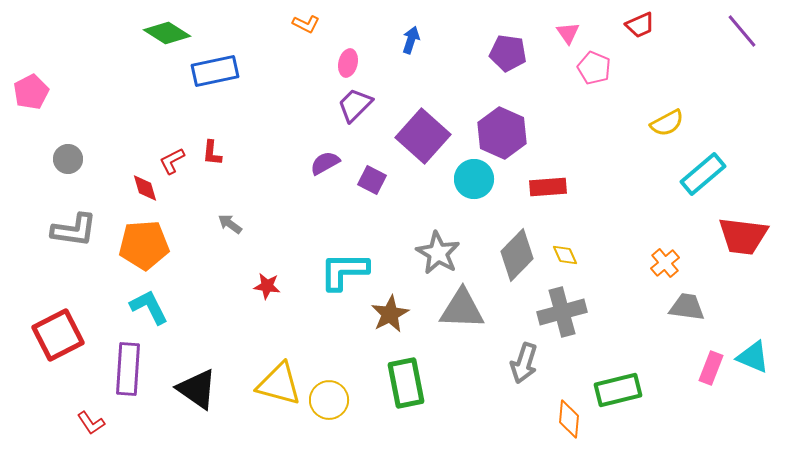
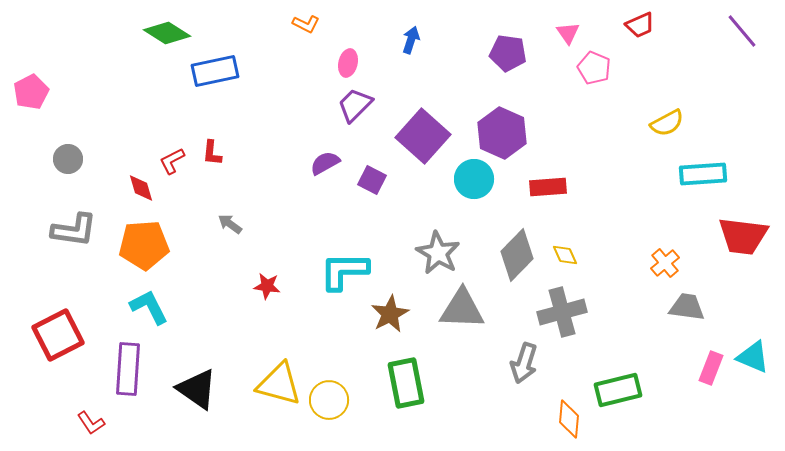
cyan rectangle at (703, 174): rotated 36 degrees clockwise
red diamond at (145, 188): moved 4 px left
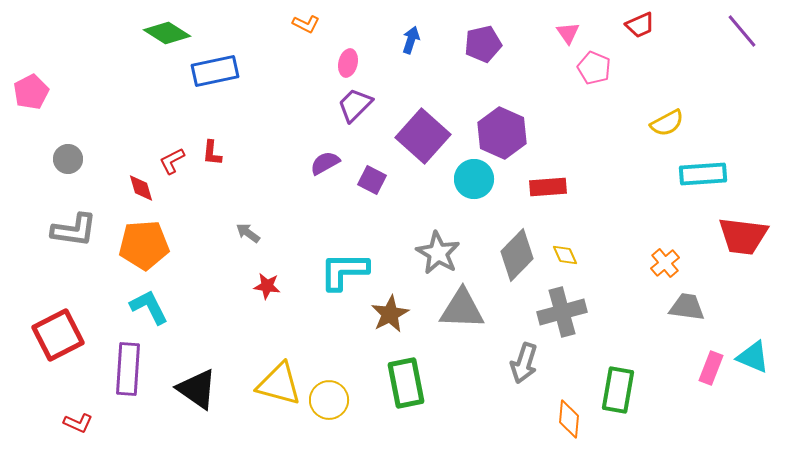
purple pentagon at (508, 53): moved 25 px left, 9 px up; rotated 21 degrees counterclockwise
gray arrow at (230, 224): moved 18 px right, 9 px down
green rectangle at (618, 390): rotated 66 degrees counterclockwise
red L-shape at (91, 423): moved 13 px left; rotated 32 degrees counterclockwise
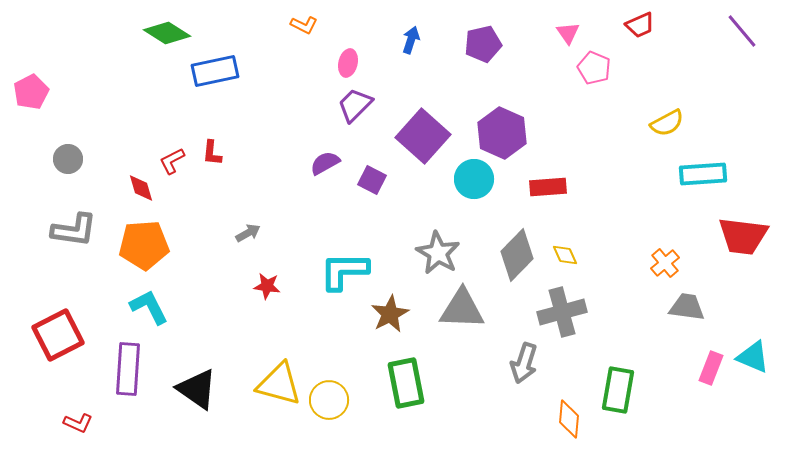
orange L-shape at (306, 24): moved 2 px left, 1 px down
gray arrow at (248, 233): rotated 115 degrees clockwise
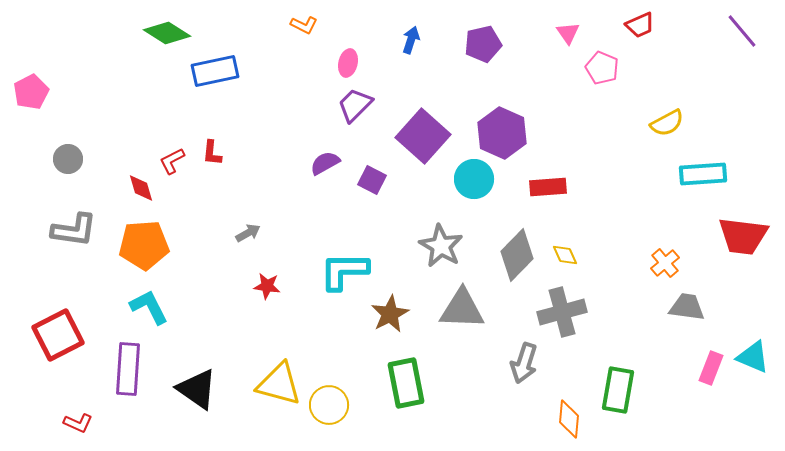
pink pentagon at (594, 68): moved 8 px right
gray star at (438, 253): moved 3 px right, 7 px up
yellow circle at (329, 400): moved 5 px down
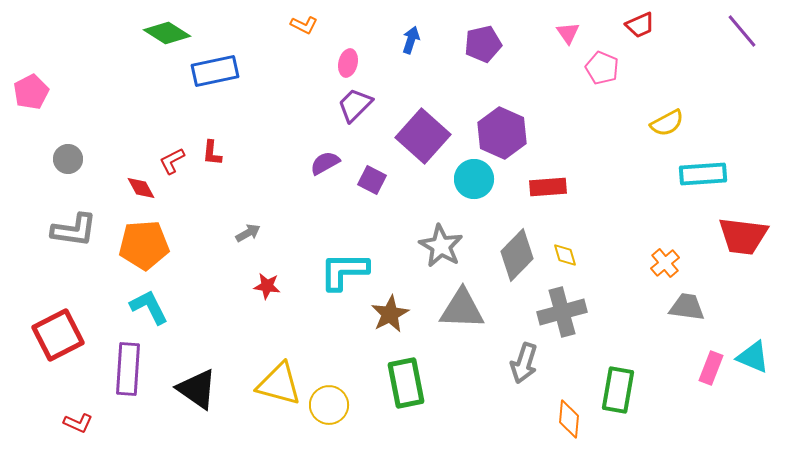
red diamond at (141, 188): rotated 12 degrees counterclockwise
yellow diamond at (565, 255): rotated 8 degrees clockwise
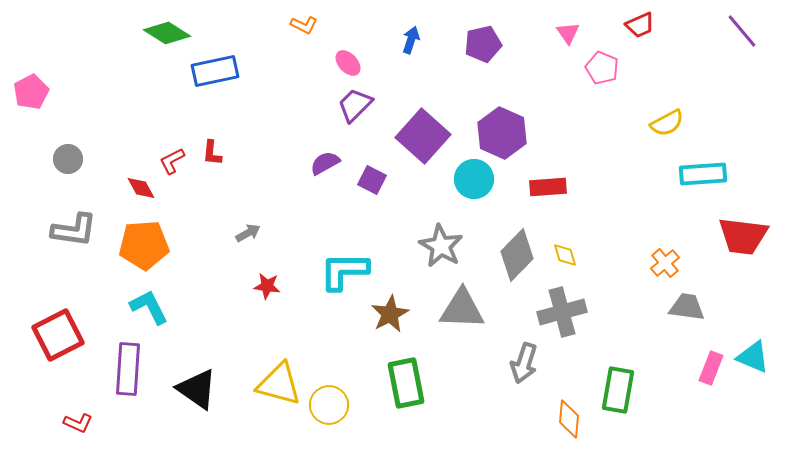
pink ellipse at (348, 63): rotated 56 degrees counterclockwise
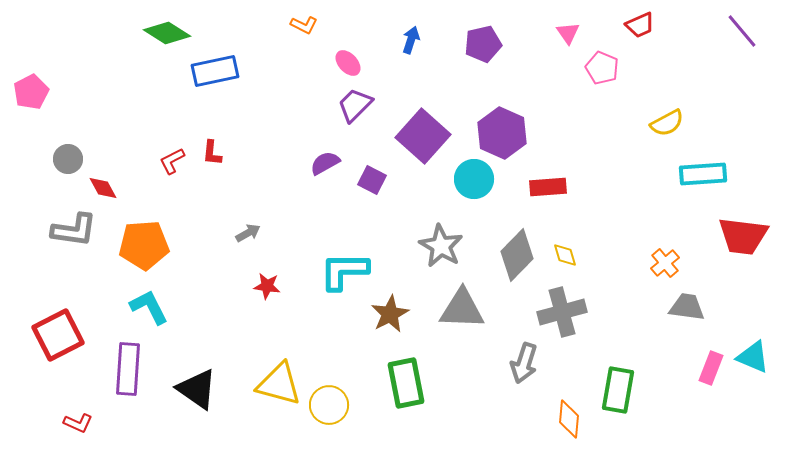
red diamond at (141, 188): moved 38 px left
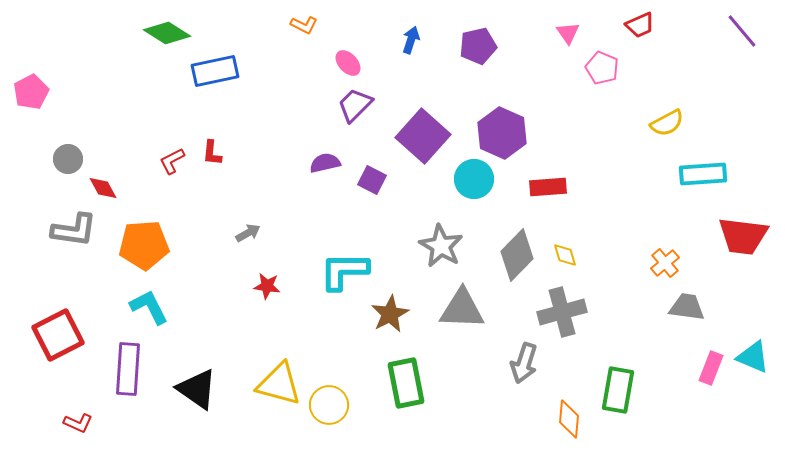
purple pentagon at (483, 44): moved 5 px left, 2 px down
purple semicircle at (325, 163): rotated 16 degrees clockwise
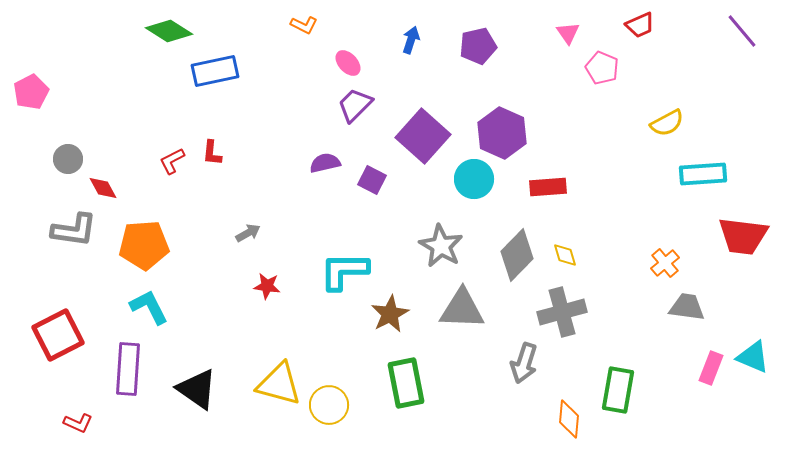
green diamond at (167, 33): moved 2 px right, 2 px up
